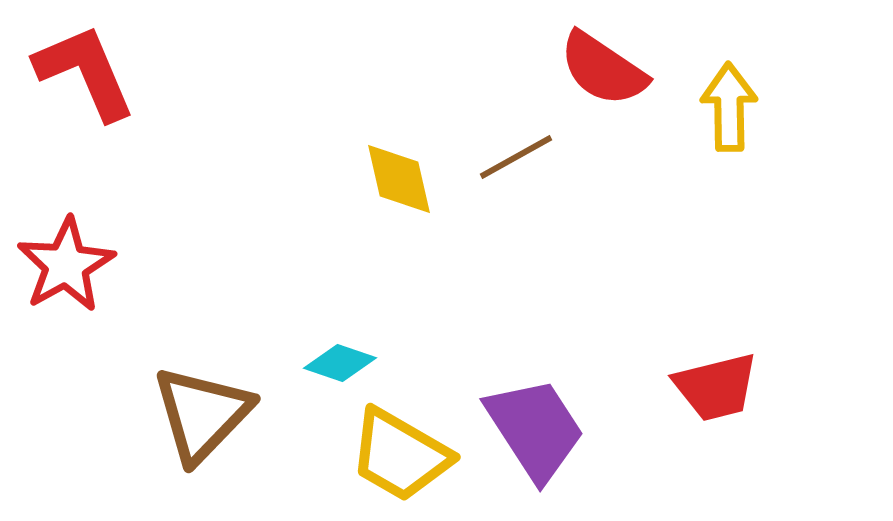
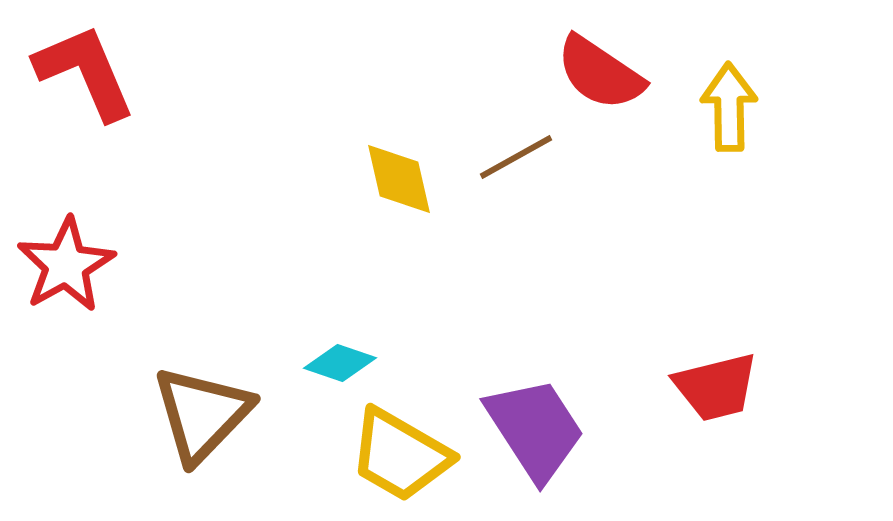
red semicircle: moved 3 px left, 4 px down
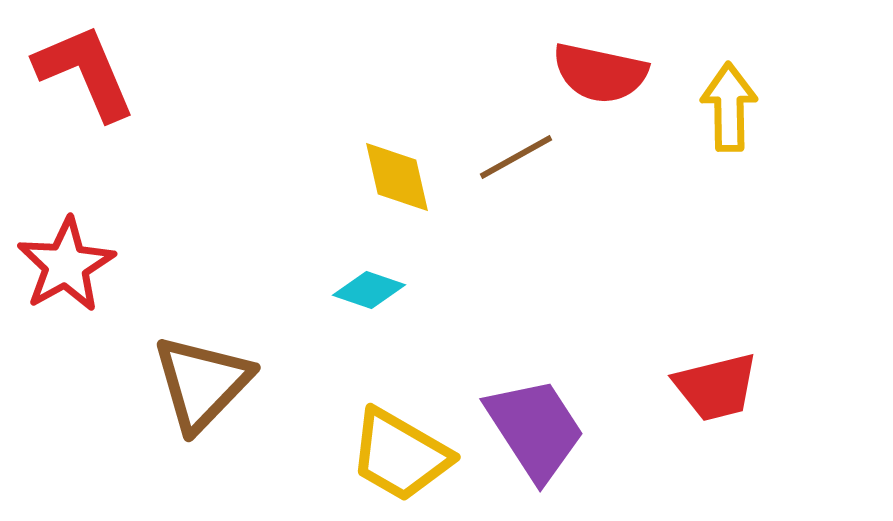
red semicircle: rotated 22 degrees counterclockwise
yellow diamond: moved 2 px left, 2 px up
cyan diamond: moved 29 px right, 73 px up
brown triangle: moved 31 px up
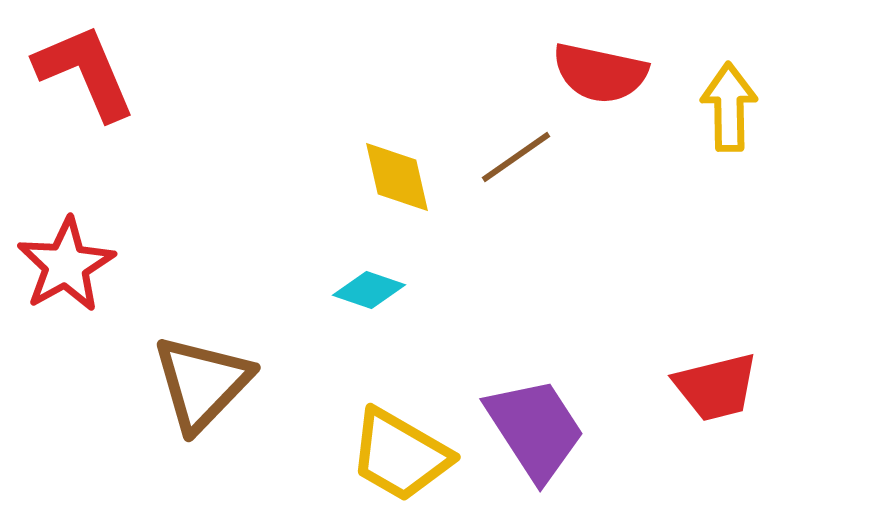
brown line: rotated 6 degrees counterclockwise
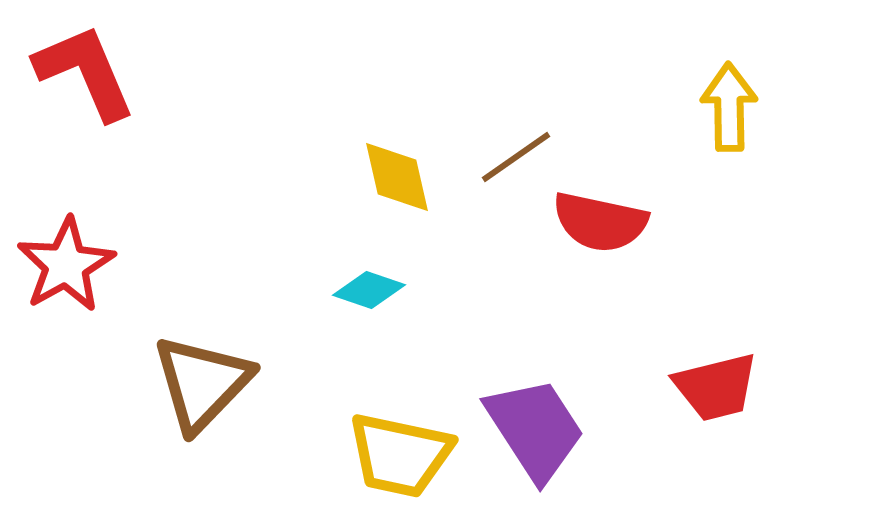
red semicircle: moved 149 px down
yellow trapezoid: rotated 18 degrees counterclockwise
